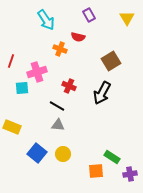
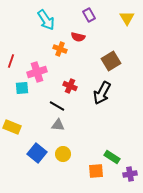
red cross: moved 1 px right
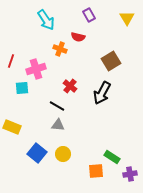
pink cross: moved 1 px left, 3 px up
red cross: rotated 16 degrees clockwise
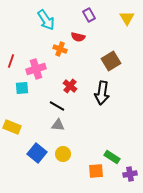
black arrow: rotated 20 degrees counterclockwise
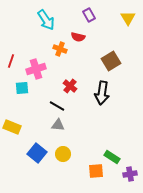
yellow triangle: moved 1 px right
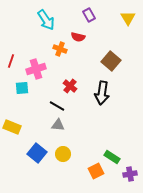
brown square: rotated 18 degrees counterclockwise
orange square: rotated 21 degrees counterclockwise
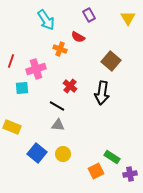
red semicircle: rotated 16 degrees clockwise
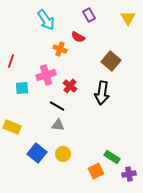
pink cross: moved 10 px right, 6 px down
purple cross: moved 1 px left
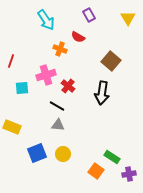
red cross: moved 2 px left
blue square: rotated 30 degrees clockwise
orange square: rotated 28 degrees counterclockwise
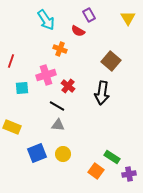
red semicircle: moved 6 px up
